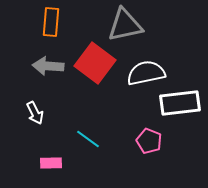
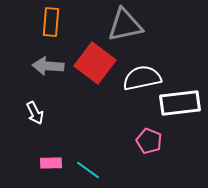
white semicircle: moved 4 px left, 5 px down
cyan line: moved 31 px down
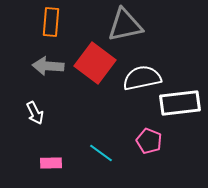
cyan line: moved 13 px right, 17 px up
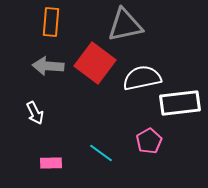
pink pentagon: rotated 20 degrees clockwise
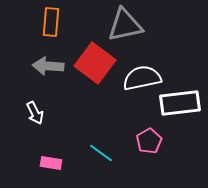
pink rectangle: rotated 10 degrees clockwise
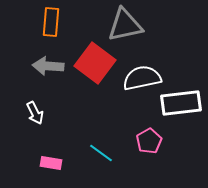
white rectangle: moved 1 px right
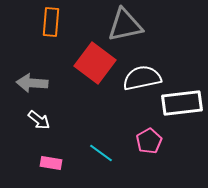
gray arrow: moved 16 px left, 17 px down
white rectangle: moved 1 px right
white arrow: moved 4 px right, 7 px down; rotated 25 degrees counterclockwise
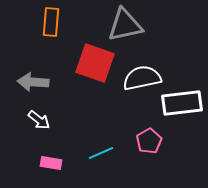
red square: rotated 18 degrees counterclockwise
gray arrow: moved 1 px right, 1 px up
cyan line: rotated 60 degrees counterclockwise
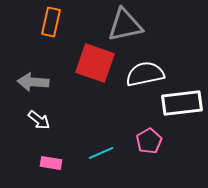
orange rectangle: rotated 8 degrees clockwise
white semicircle: moved 3 px right, 4 px up
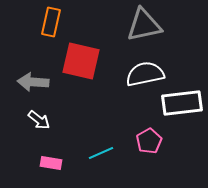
gray triangle: moved 19 px right
red square: moved 14 px left, 2 px up; rotated 6 degrees counterclockwise
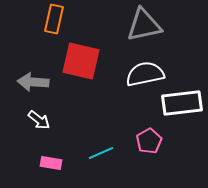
orange rectangle: moved 3 px right, 3 px up
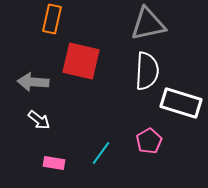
orange rectangle: moved 2 px left
gray triangle: moved 4 px right, 1 px up
white semicircle: moved 2 px right, 3 px up; rotated 105 degrees clockwise
white rectangle: moved 1 px left; rotated 24 degrees clockwise
cyan line: rotated 30 degrees counterclockwise
pink rectangle: moved 3 px right
